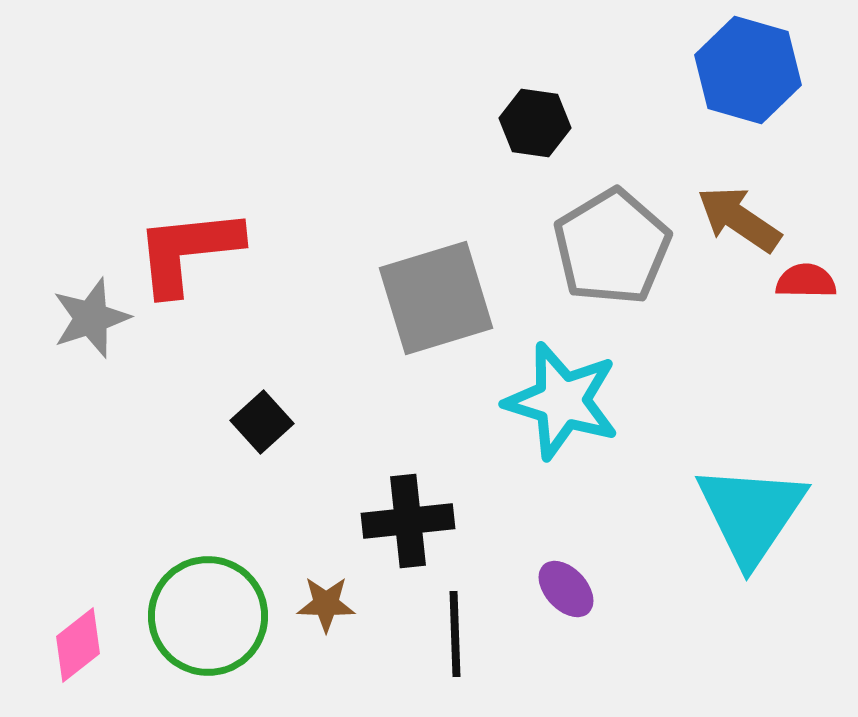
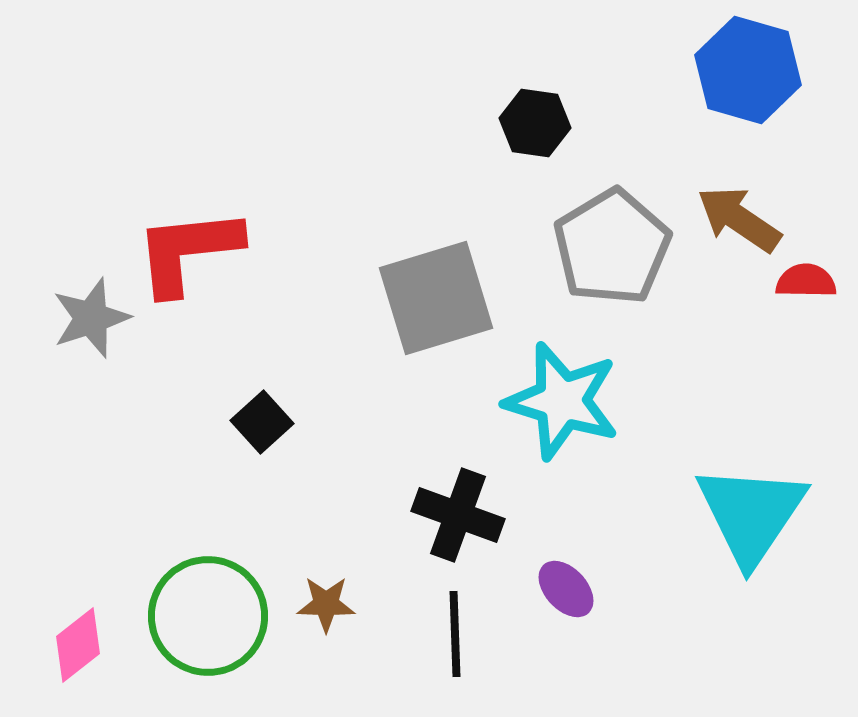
black cross: moved 50 px right, 6 px up; rotated 26 degrees clockwise
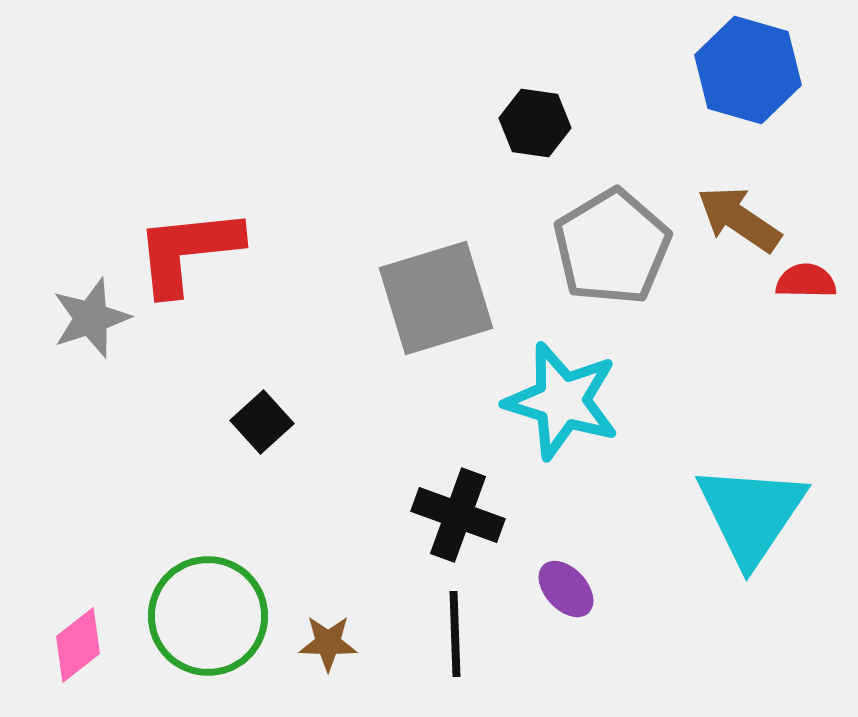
brown star: moved 2 px right, 39 px down
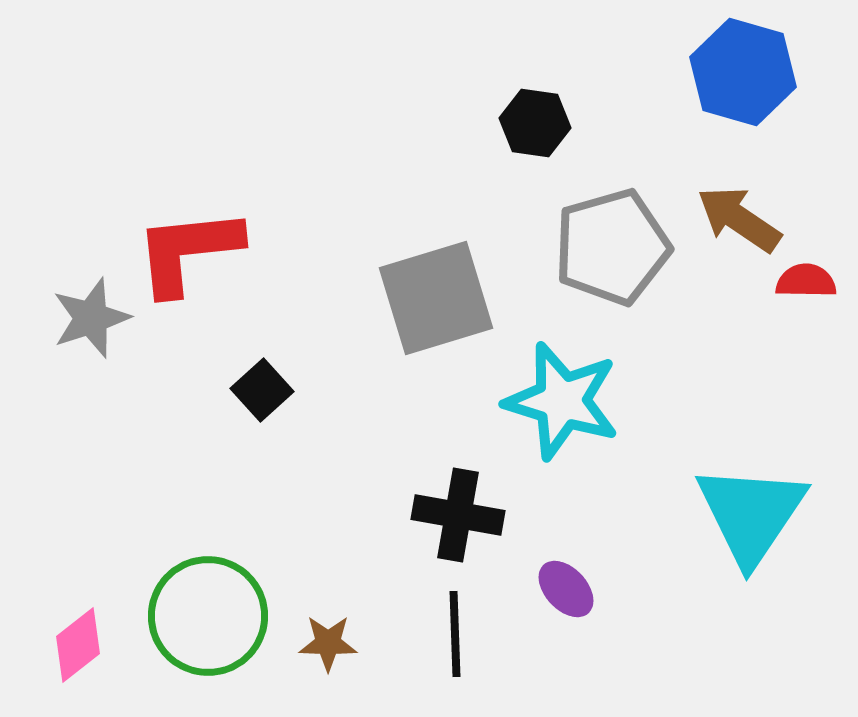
blue hexagon: moved 5 px left, 2 px down
gray pentagon: rotated 15 degrees clockwise
black square: moved 32 px up
black cross: rotated 10 degrees counterclockwise
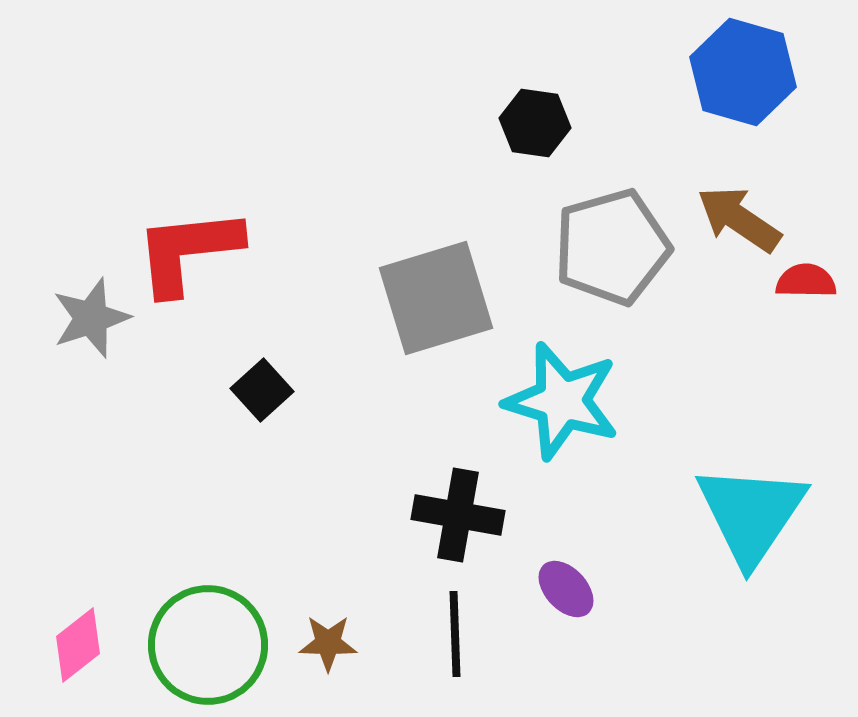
green circle: moved 29 px down
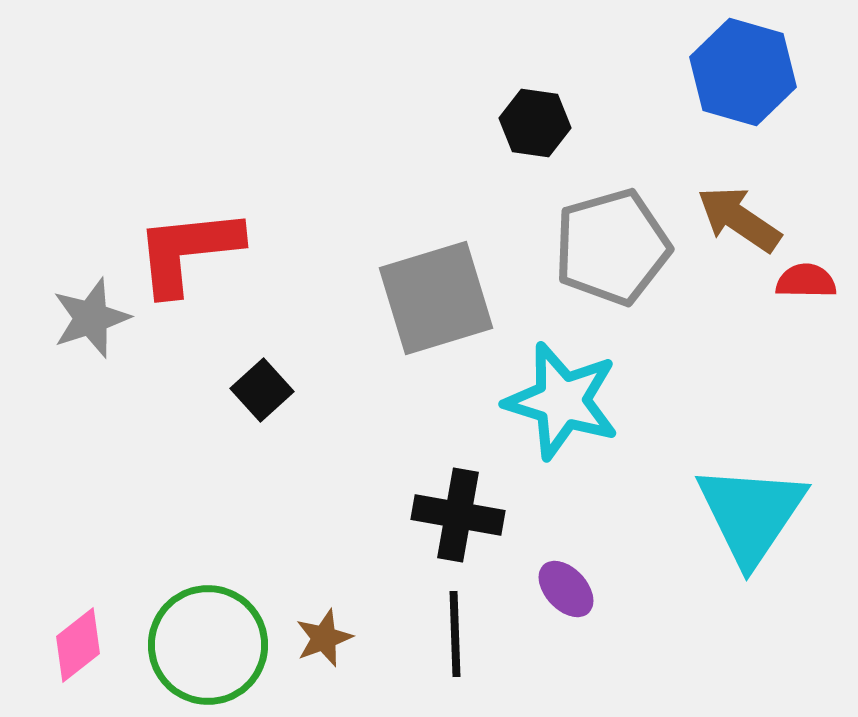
brown star: moved 4 px left, 5 px up; rotated 22 degrees counterclockwise
